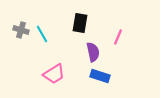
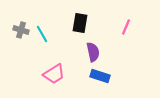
pink line: moved 8 px right, 10 px up
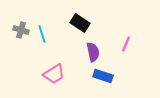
black rectangle: rotated 66 degrees counterclockwise
pink line: moved 17 px down
cyan line: rotated 12 degrees clockwise
blue rectangle: moved 3 px right
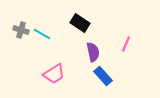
cyan line: rotated 42 degrees counterclockwise
blue rectangle: rotated 30 degrees clockwise
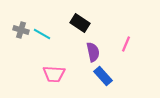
pink trapezoid: rotated 35 degrees clockwise
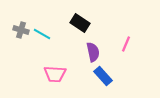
pink trapezoid: moved 1 px right
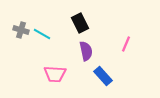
black rectangle: rotated 30 degrees clockwise
purple semicircle: moved 7 px left, 1 px up
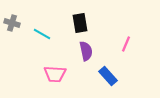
black rectangle: rotated 18 degrees clockwise
gray cross: moved 9 px left, 7 px up
blue rectangle: moved 5 px right
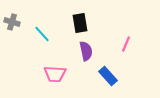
gray cross: moved 1 px up
cyan line: rotated 18 degrees clockwise
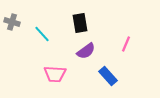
purple semicircle: rotated 66 degrees clockwise
